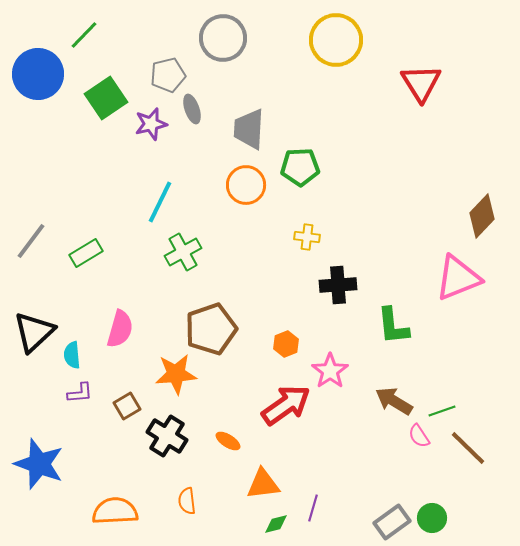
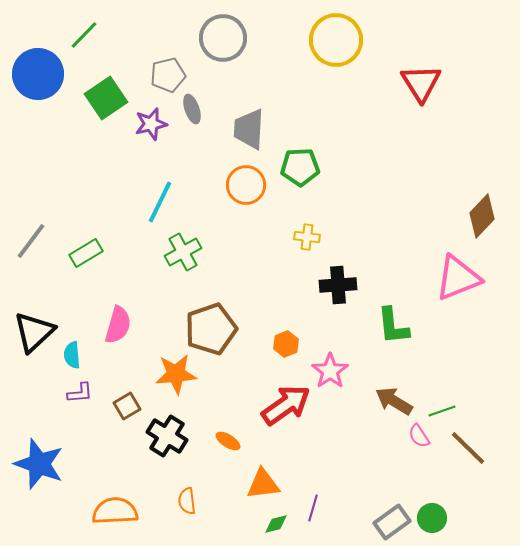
pink semicircle at (120, 329): moved 2 px left, 4 px up
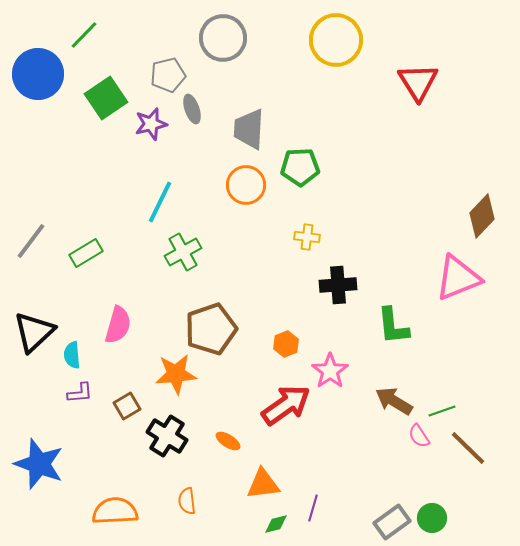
red triangle at (421, 83): moved 3 px left, 1 px up
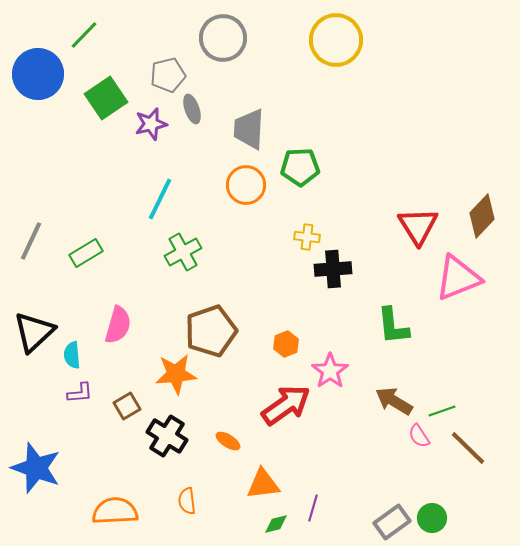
red triangle at (418, 82): moved 144 px down
cyan line at (160, 202): moved 3 px up
gray line at (31, 241): rotated 12 degrees counterclockwise
black cross at (338, 285): moved 5 px left, 16 px up
brown pentagon at (211, 329): moved 2 px down
blue star at (39, 464): moved 3 px left, 4 px down
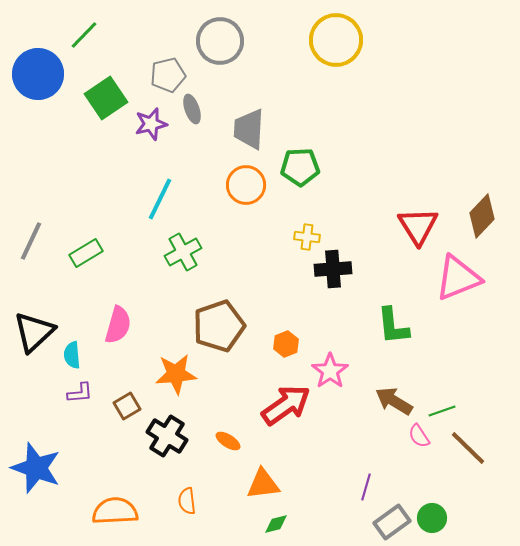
gray circle at (223, 38): moved 3 px left, 3 px down
brown pentagon at (211, 331): moved 8 px right, 5 px up
purple line at (313, 508): moved 53 px right, 21 px up
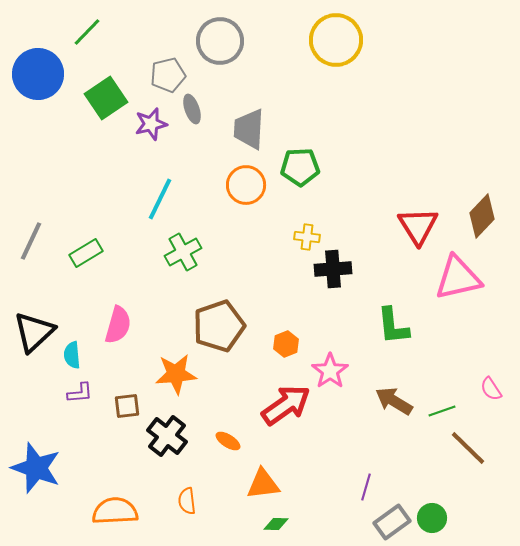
green line at (84, 35): moved 3 px right, 3 px up
pink triangle at (458, 278): rotated 9 degrees clockwise
brown square at (127, 406): rotated 24 degrees clockwise
black cross at (167, 436): rotated 6 degrees clockwise
pink semicircle at (419, 436): moved 72 px right, 47 px up
green diamond at (276, 524): rotated 15 degrees clockwise
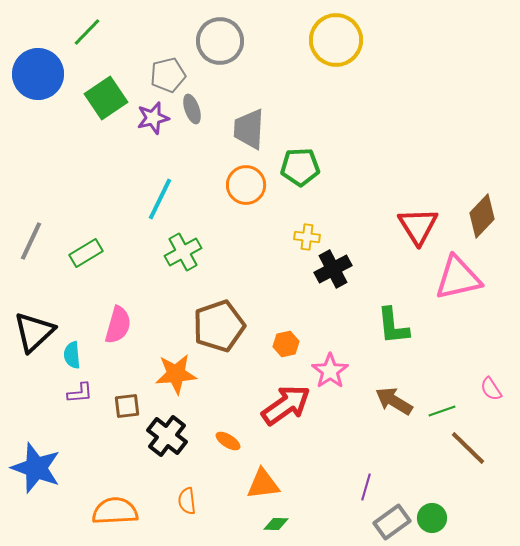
purple star at (151, 124): moved 2 px right, 6 px up
black cross at (333, 269): rotated 24 degrees counterclockwise
orange hexagon at (286, 344): rotated 10 degrees clockwise
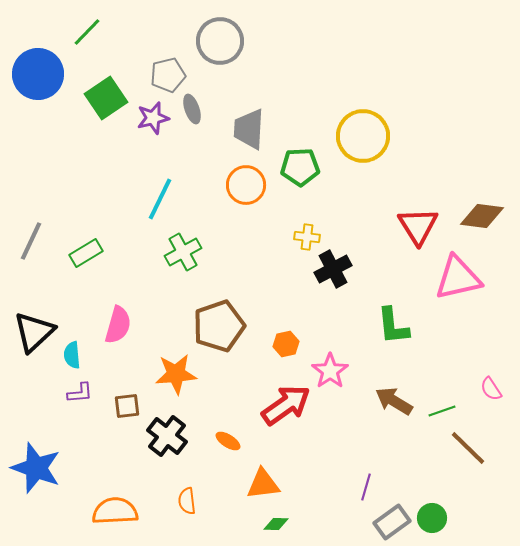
yellow circle at (336, 40): moved 27 px right, 96 px down
brown diamond at (482, 216): rotated 54 degrees clockwise
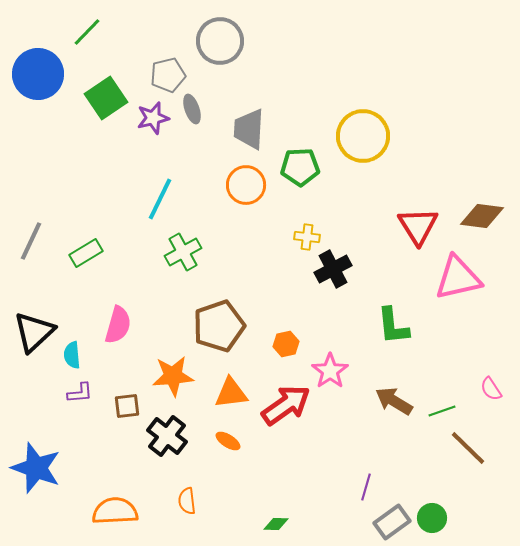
orange star at (176, 374): moved 3 px left, 2 px down
orange triangle at (263, 484): moved 32 px left, 91 px up
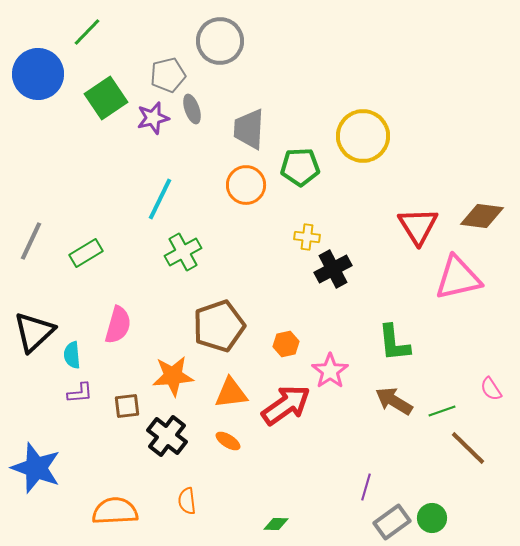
green L-shape at (393, 326): moved 1 px right, 17 px down
